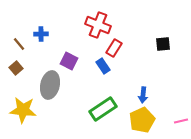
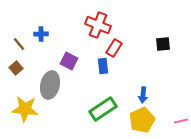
blue rectangle: rotated 28 degrees clockwise
yellow star: moved 2 px right, 1 px up
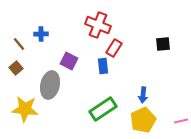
yellow pentagon: moved 1 px right
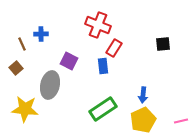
brown line: moved 3 px right; rotated 16 degrees clockwise
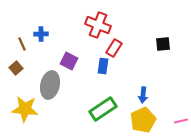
blue rectangle: rotated 14 degrees clockwise
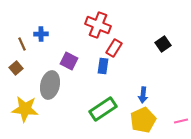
black square: rotated 28 degrees counterclockwise
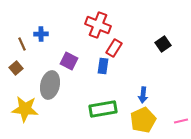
green rectangle: rotated 24 degrees clockwise
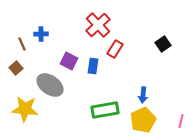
red cross: rotated 25 degrees clockwise
red rectangle: moved 1 px right, 1 px down
blue rectangle: moved 10 px left
gray ellipse: rotated 68 degrees counterclockwise
green rectangle: moved 2 px right, 1 px down
pink line: rotated 64 degrees counterclockwise
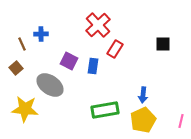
black square: rotated 35 degrees clockwise
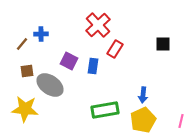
brown line: rotated 64 degrees clockwise
brown square: moved 11 px right, 3 px down; rotated 32 degrees clockwise
